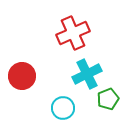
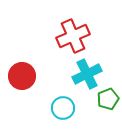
red cross: moved 3 px down
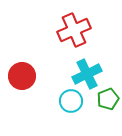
red cross: moved 1 px right, 6 px up
cyan circle: moved 8 px right, 7 px up
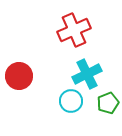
red circle: moved 3 px left
green pentagon: moved 4 px down
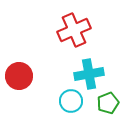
cyan cross: moved 2 px right; rotated 16 degrees clockwise
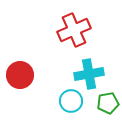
red circle: moved 1 px right, 1 px up
green pentagon: rotated 10 degrees clockwise
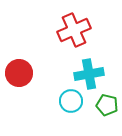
red circle: moved 1 px left, 2 px up
green pentagon: moved 1 px left, 2 px down; rotated 25 degrees clockwise
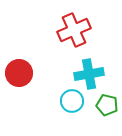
cyan circle: moved 1 px right
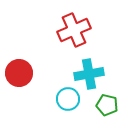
cyan circle: moved 4 px left, 2 px up
